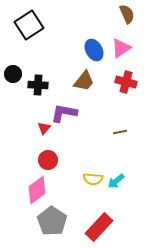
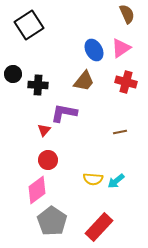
red triangle: moved 2 px down
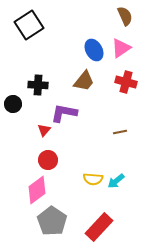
brown semicircle: moved 2 px left, 2 px down
black circle: moved 30 px down
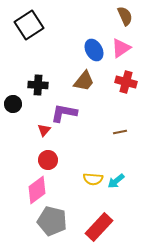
gray pentagon: rotated 20 degrees counterclockwise
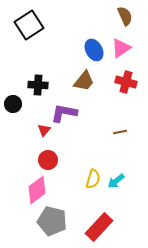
yellow semicircle: rotated 78 degrees counterclockwise
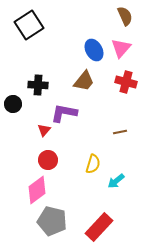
pink triangle: rotated 15 degrees counterclockwise
yellow semicircle: moved 15 px up
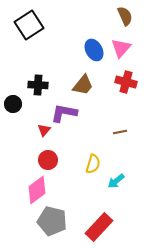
brown trapezoid: moved 1 px left, 4 px down
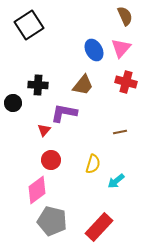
black circle: moved 1 px up
red circle: moved 3 px right
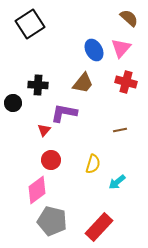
brown semicircle: moved 4 px right, 2 px down; rotated 24 degrees counterclockwise
black square: moved 1 px right, 1 px up
brown trapezoid: moved 2 px up
brown line: moved 2 px up
cyan arrow: moved 1 px right, 1 px down
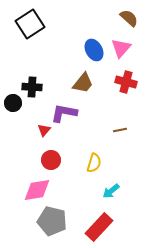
black cross: moved 6 px left, 2 px down
yellow semicircle: moved 1 px right, 1 px up
cyan arrow: moved 6 px left, 9 px down
pink diamond: rotated 28 degrees clockwise
